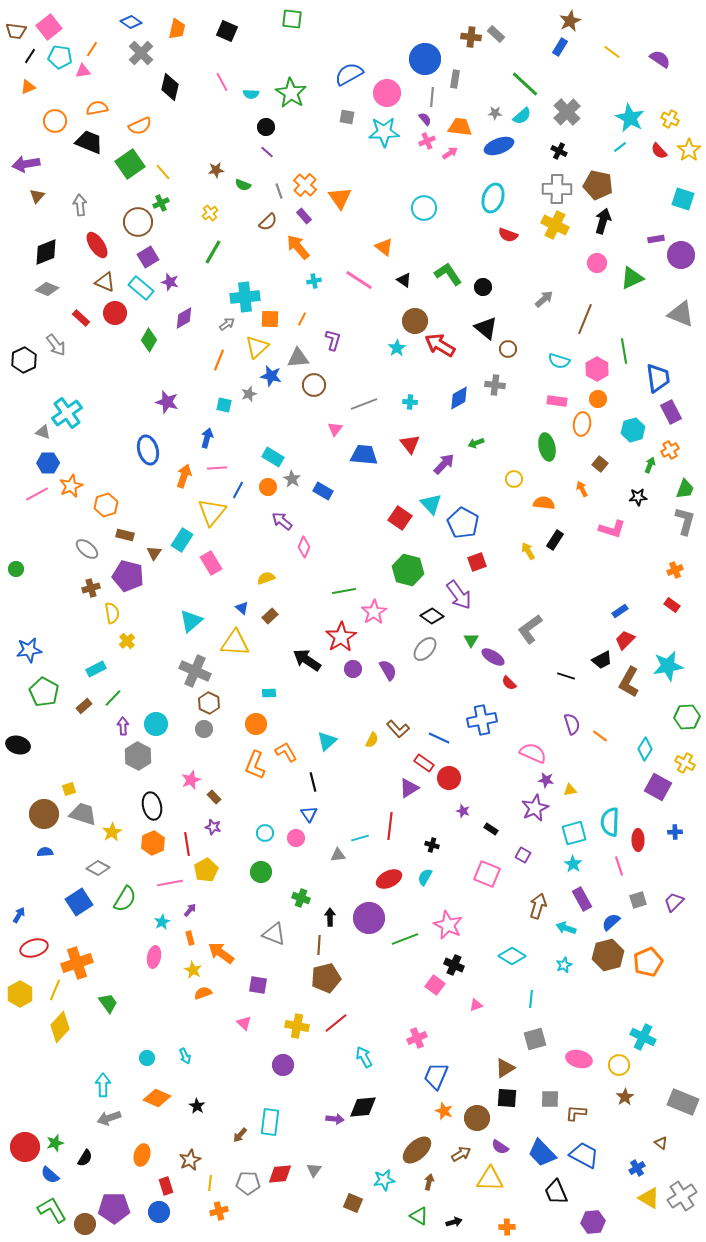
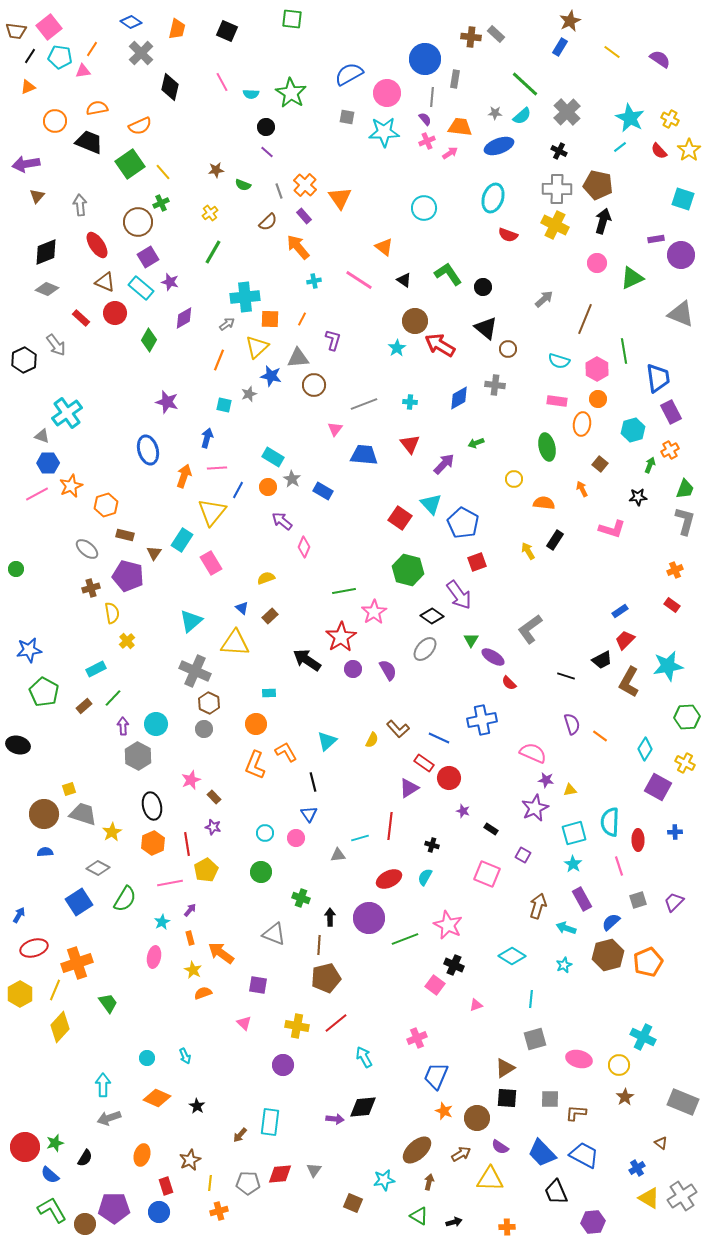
gray triangle at (43, 432): moved 1 px left, 4 px down
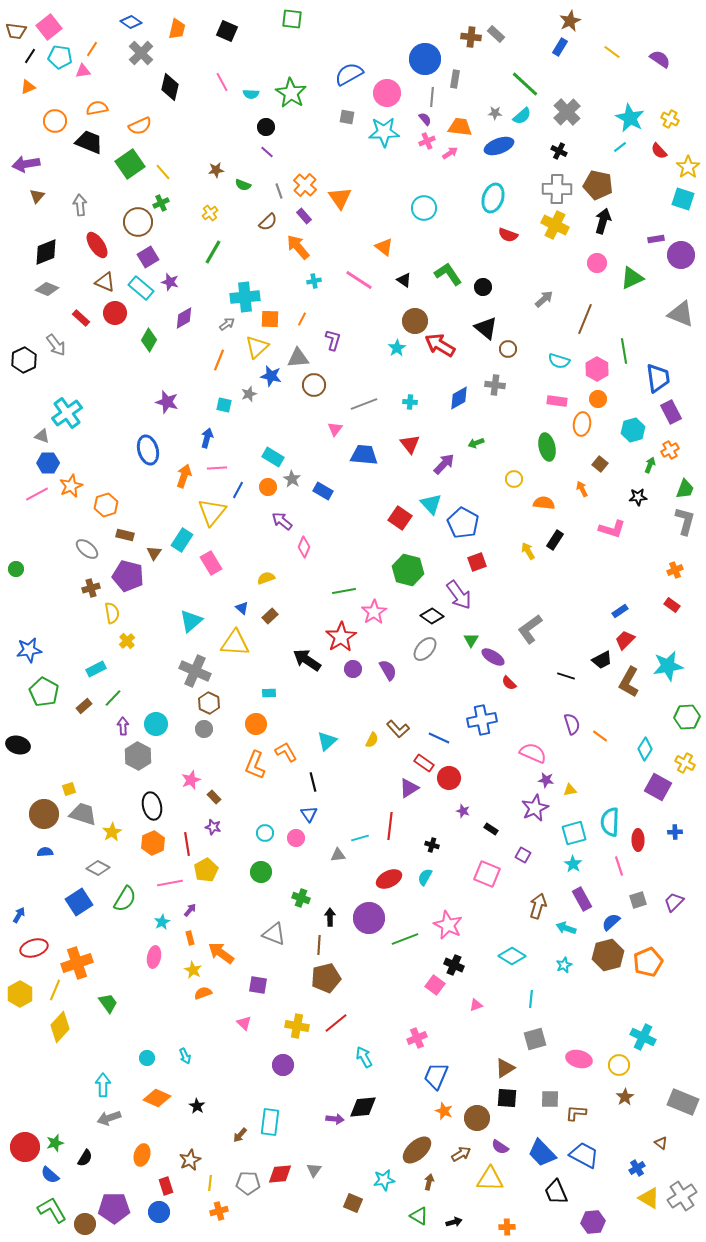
yellow star at (689, 150): moved 1 px left, 17 px down
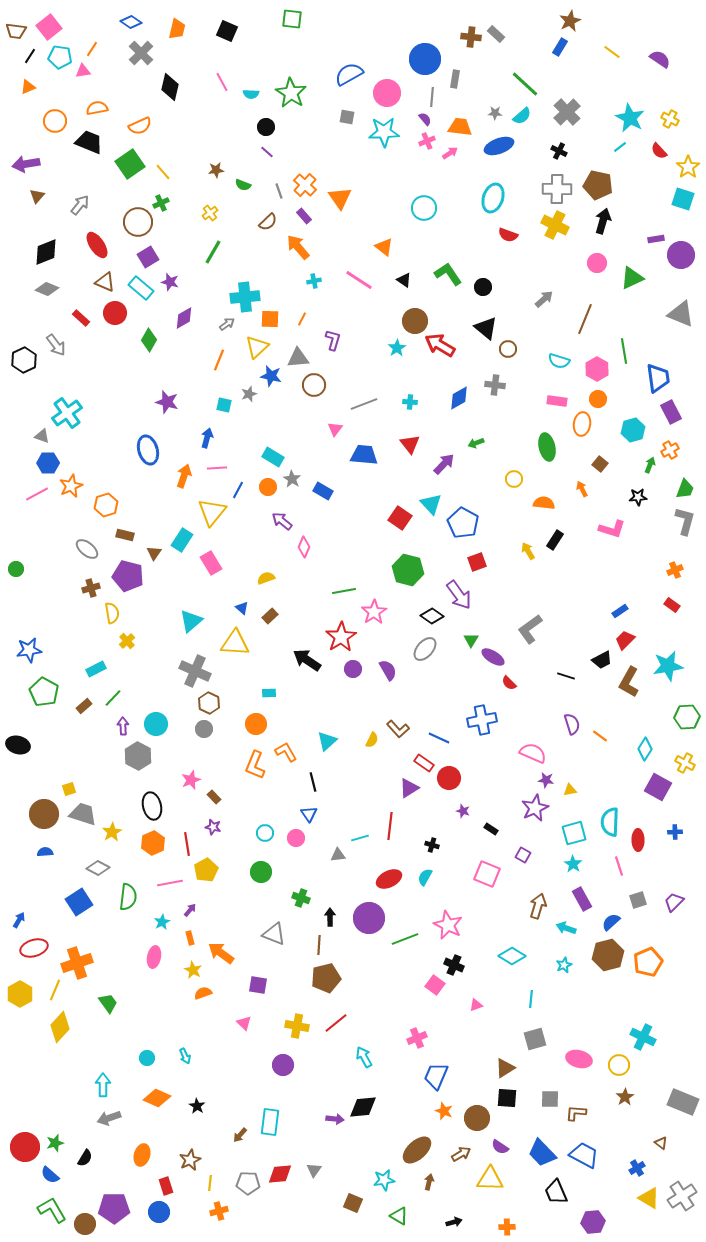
gray arrow at (80, 205): rotated 45 degrees clockwise
green semicircle at (125, 899): moved 3 px right, 2 px up; rotated 24 degrees counterclockwise
blue arrow at (19, 915): moved 5 px down
green triangle at (419, 1216): moved 20 px left
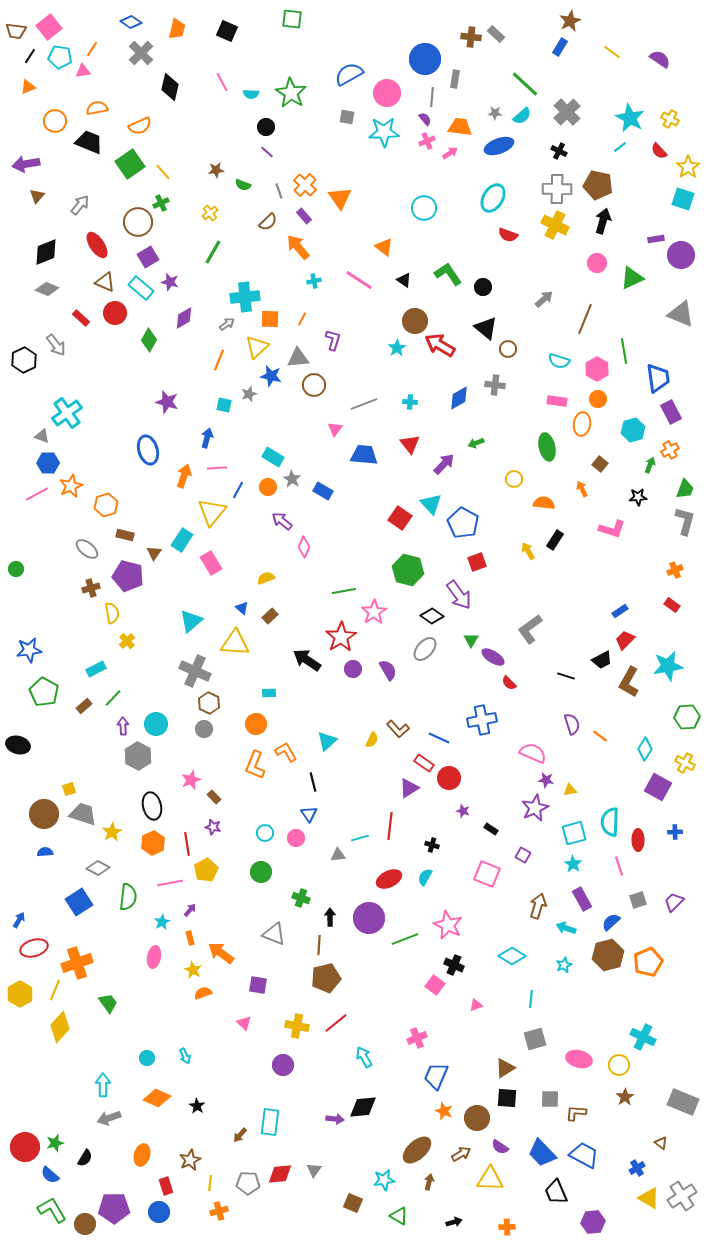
cyan ellipse at (493, 198): rotated 12 degrees clockwise
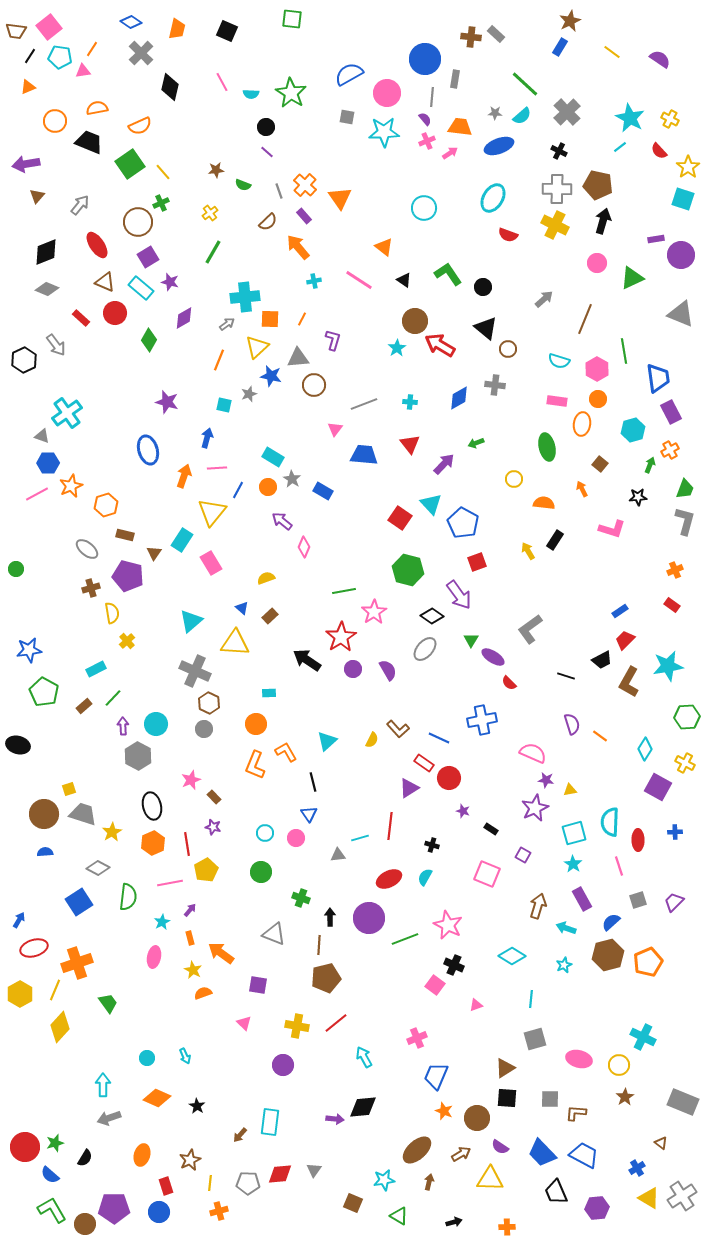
purple hexagon at (593, 1222): moved 4 px right, 14 px up
